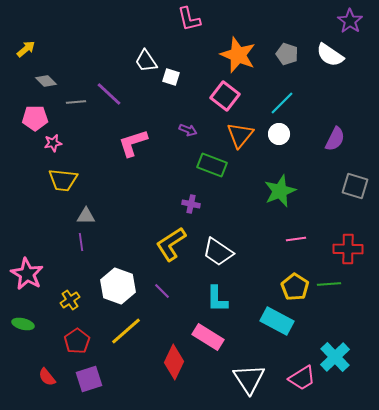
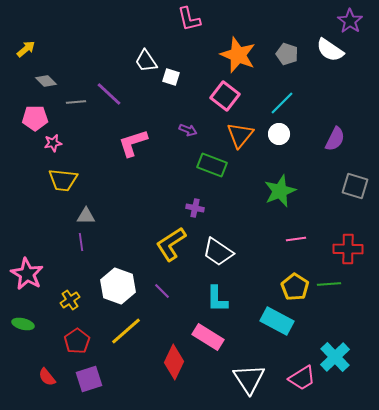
white semicircle at (330, 55): moved 5 px up
purple cross at (191, 204): moved 4 px right, 4 px down
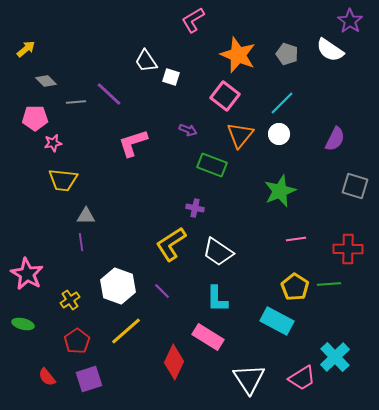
pink L-shape at (189, 19): moved 4 px right, 1 px down; rotated 72 degrees clockwise
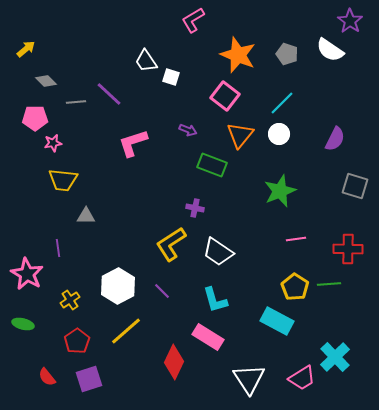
purple line at (81, 242): moved 23 px left, 6 px down
white hexagon at (118, 286): rotated 12 degrees clockwise
cyan L-shape at (217, 299): moved 2 px left, 1 px down; rotated 16 degrees counterclockwise
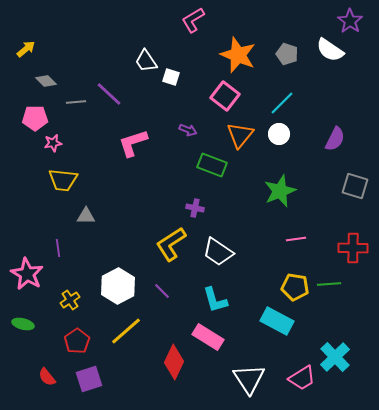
red cross at (348, 249): moved 5 px right, 1 px up
yellow pentagon at (295, 287): rotated 24 degrees counterclockwise
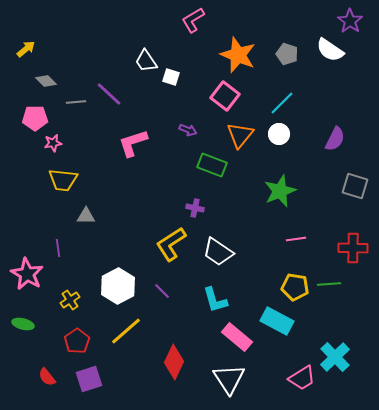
pink rectangle at (208, 337): moved 29 px right; rotated 8 degrees clockwise
white triangle at (249, 379): moved 20 px left
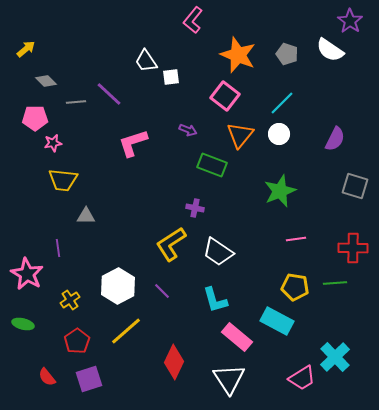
pink L-shape at (193, 20): rotated 20 degrees counterclockwise
white square at (171, 77): rotated 24 degrees counterclockwise
green line at (329, 284): moved 6 px right, 1 px up
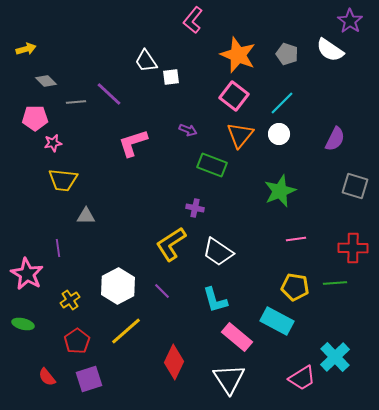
yellow arrow at (26, 49): rotated 24 degrees clockwise
pink square at (225, 96): moved 9 px right
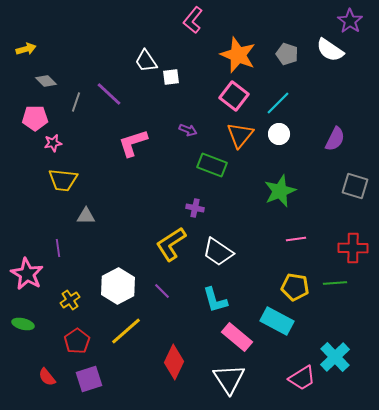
gray line at (76, 102): rotated 66 degrees counterclockwise
cyan line at (282, 103): moved 4 px left
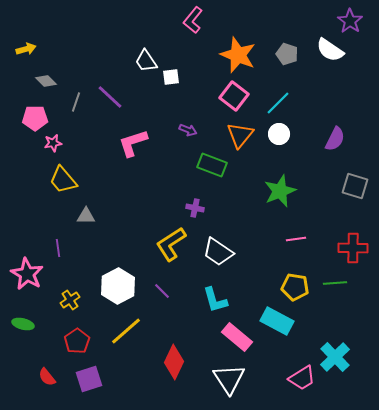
purple line at (109, 94): moved 1 px right, 3 px down
yellow trapezoid at (63, 180): rotated 44 degrees clockwise
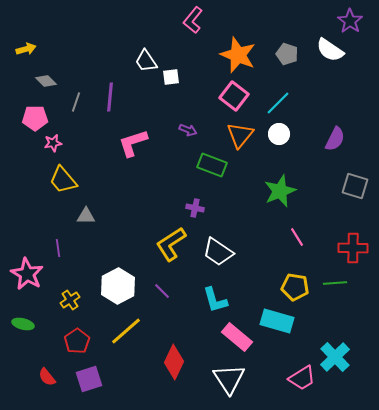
purple line at (110, 97): rotated 52 degrees clockwise
pink line at (296, 239): moved 1 px right, 2 px up; rotated 66 degrees clockwise
cyan rectangle at (277, 321): rotated 12 degrees counterclockwise
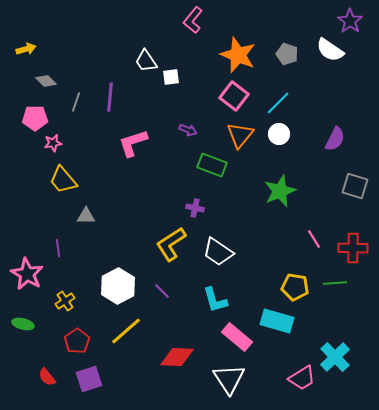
pink line at (297, 237): moved 17 px right, 2 px down
yellow cross at (70, 300): moved 5 px left, 1 px down
red diamond at (174, 362): moved 3 px right, 5 px up; rotated 68 degrees clockwise
